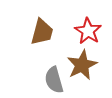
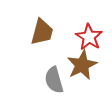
red star: moved 1 px right, 6 px down
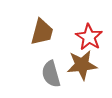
brown star: rotated 20 degrees clockwise
gray semicircle: moved 3 px left, 6 px up
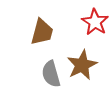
red star: moved 6 px right, 15 px up
brown star: rotated 20 degrees counterclockwise
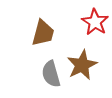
brown trapezoid: moved 1 px right, 1 px down
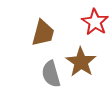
brown star: moved 1 px left, 3 px up; rotated 12 degrees counterclockwise
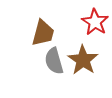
brown star: moved 2 px right, 2 px up
gray semicircle: moved 3 px right, 13 px up
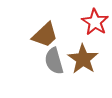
brown trapezoid: moved 2 px right, 2 px down; rotated 32 degrees clockwise
brown star: moved 1 px up
